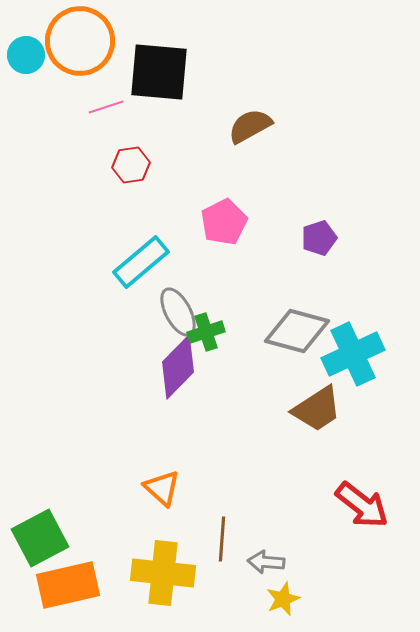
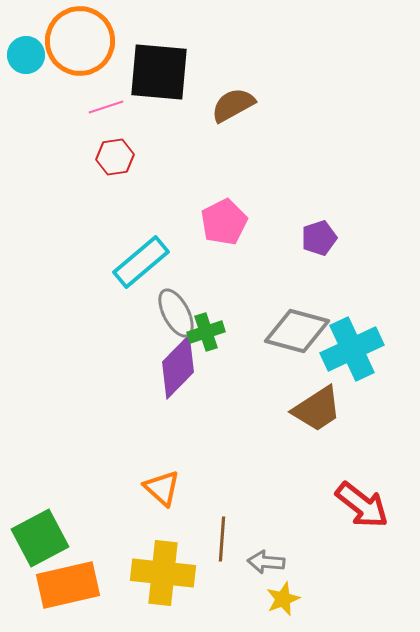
brown semicircle: moved 17 px left, 21 px up
red hexagon: moved 16 px left, 8 px up
gray ellipse: moved 2 px left, 1 px down
cyan cross: moved 1 px left, 5 px up
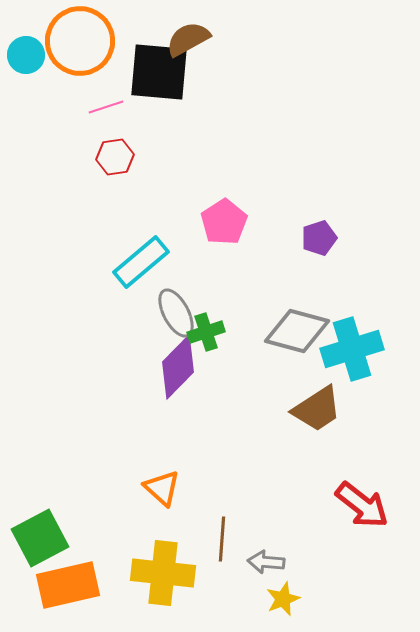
brown semicircle: moved 45 px left, 66 px up
pink pentagon: rotated 6 degrees counterclockwise
cyan cross: rotated 8 degrees clockwise
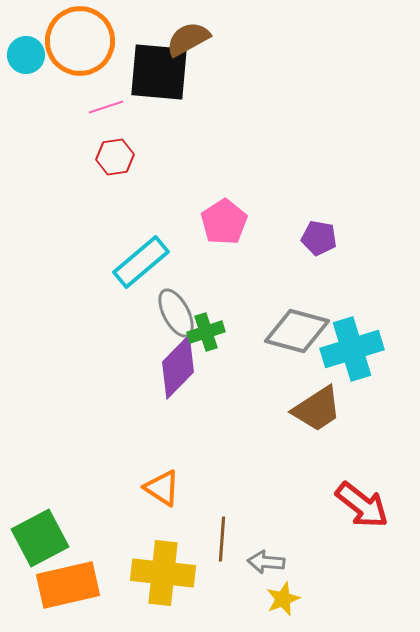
purple pentagon: rotated 28 degrees clockwise
orange triangle: rotated 9 degrees counterclockwise
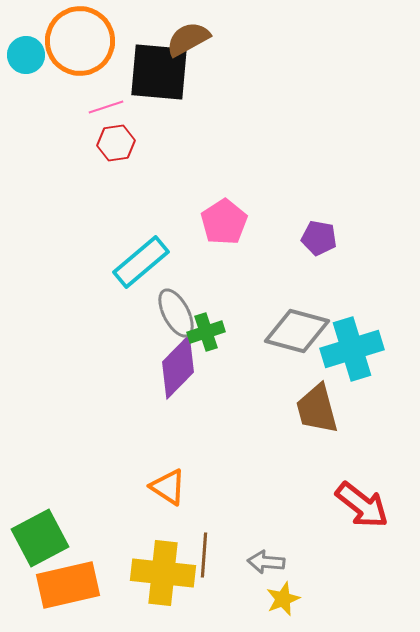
red hexagon: moved 1 px right, 14 px up
brown trapezoid: rotated 108 degrees clockwise
orange triangle: moved 6 px right, 1 px up
brown line: moved 18 px left, 16 px down
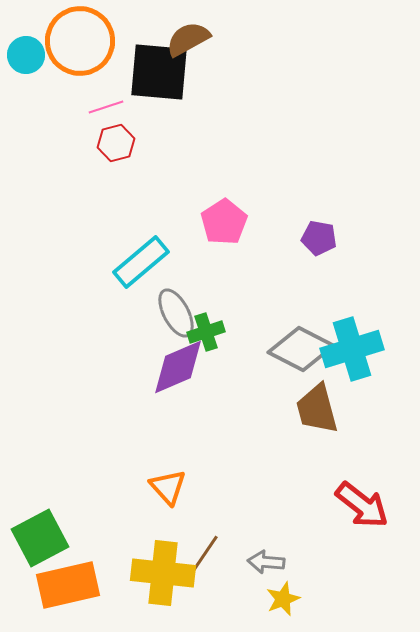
red hexagon: rotated 6 degrees counterclockwise
gray diamond: moved 4 px right, 18 px down; rotated 12 degrees clockwise
purple diamond: rotated 22 degrees clockwise
orange triangle: rotated 15 degrees clockwise
brown line: rotated 30 degrees clockwise
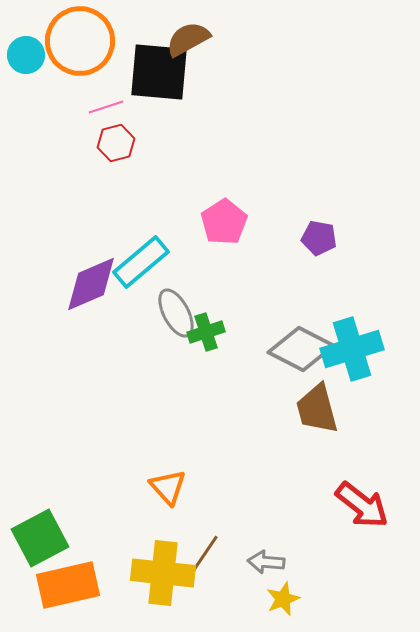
purple diamond: moved 87 px left, 83 px up
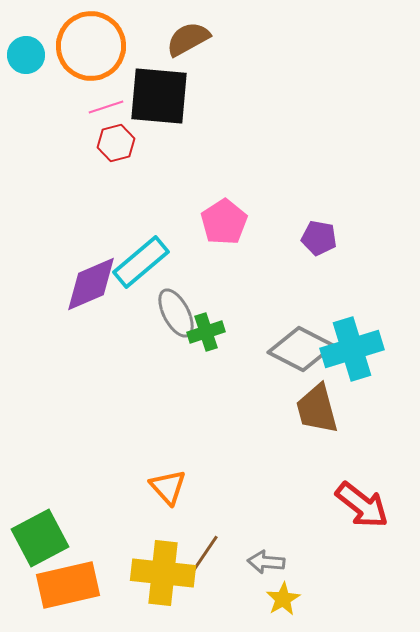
orange circle: moved 11 px right, 5 px down
black square: moved 24 px down
yellow star: rotated 8 degrees counterclockwise
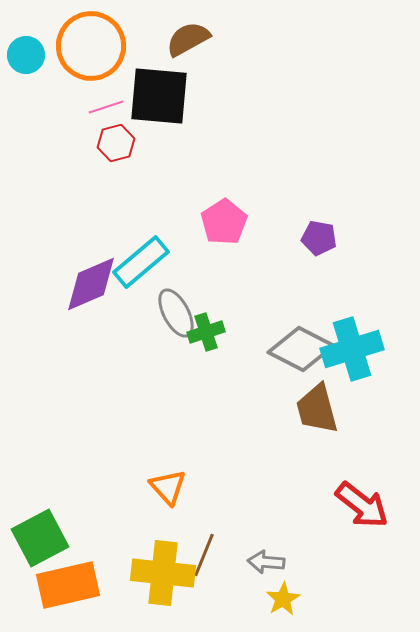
brown line: rotated 12 degrees counterclockwise
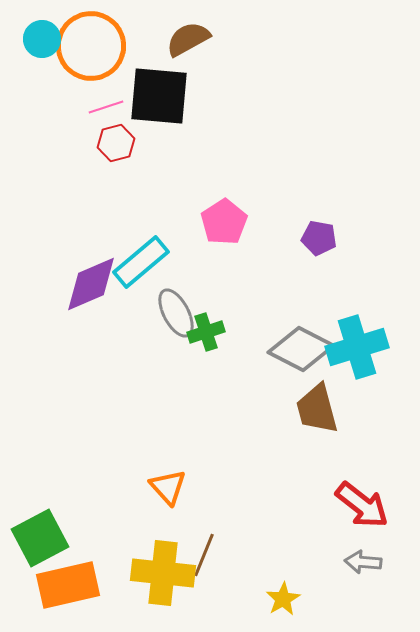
cyan circle: moved 16 px right, 16 px up
cyan cross: moved 5 px right, 2 px up
gray arrow: moved 97 px right
